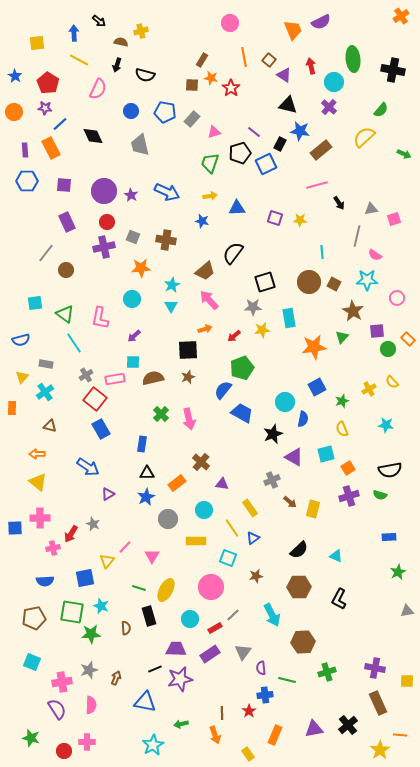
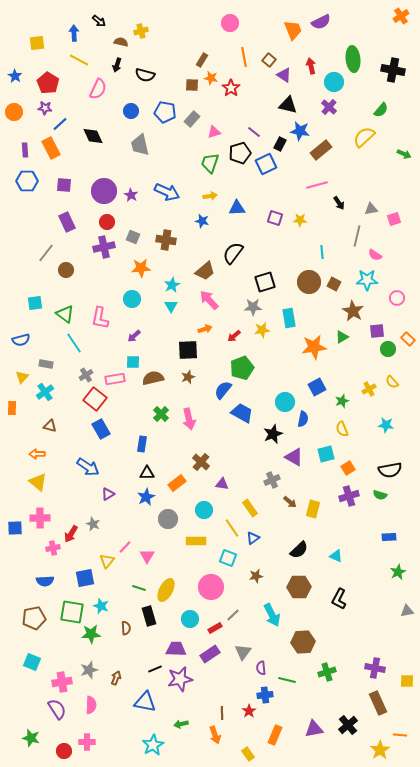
green triangle at (342, 337): rotated 16 degrees clockwise
pink triangle at (152, 556): moved 5 px left
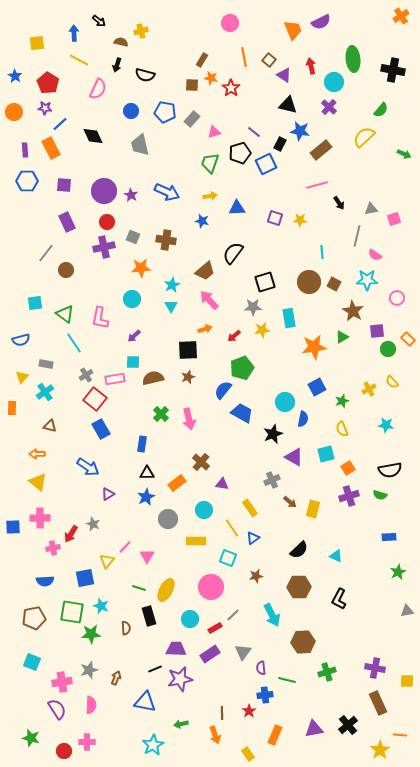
blue square at (15, 528): moved 2 px left, 1 px up
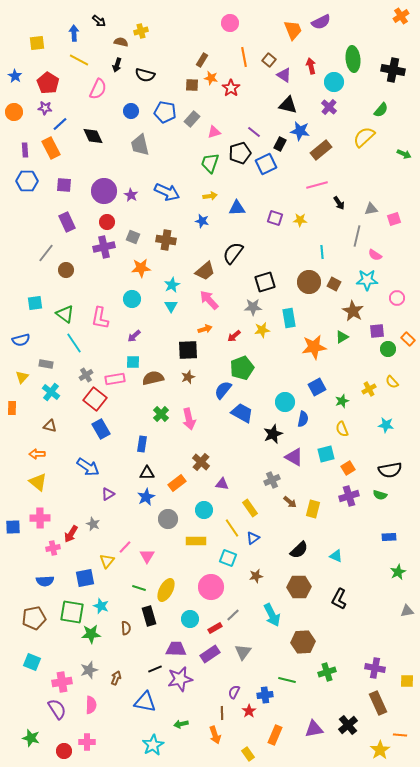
cyan cross at (45, 392): moved 6 px right; rotated 18 degrees counterclockwise
purple semicircle at (261, 668): moved 27 px left, 24 px down; rotated 32 degrees clockwise
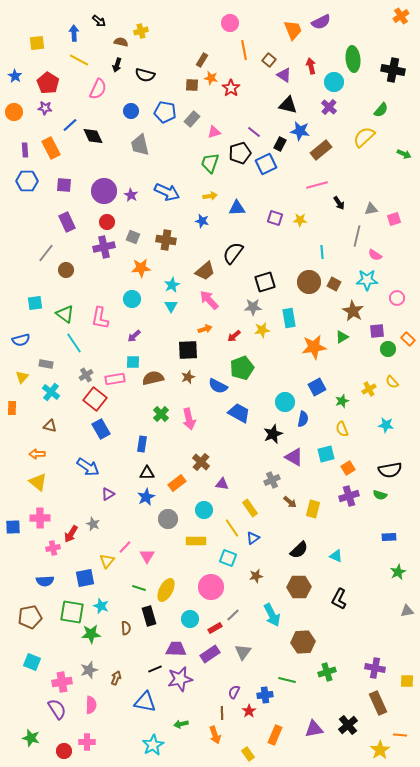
orange line at (244, 57): moved 7 px up
blue line at (60, 124): moved 10 px right, 1 px down
blue semicircle at (223, 390): moved 5 px left, 4 px up; rotated 102 degrees counterclockwise
blue trapezoid at (242, 413): moved 3 px left
brown pentagon at (34, 618): moved 4 px left, 1 px up
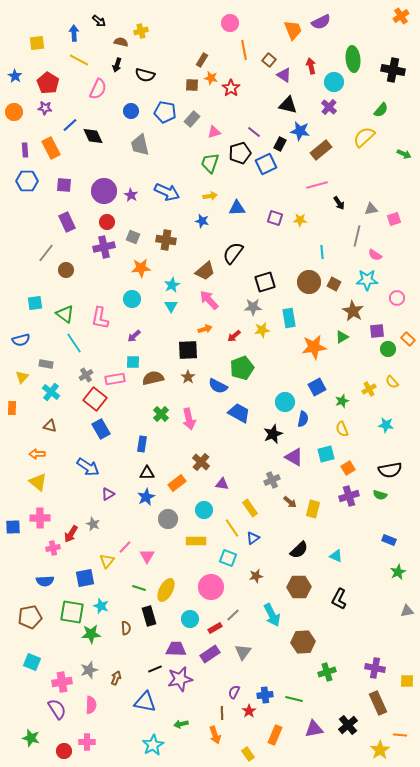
brown star at (188, 377): rotated 16 degrees counterclockwise
blue rectangle at (389, 537): moved 3 px down; rotated 24 degrees clockwise
green line at (287, 680): moved 7 px right, 19 px down
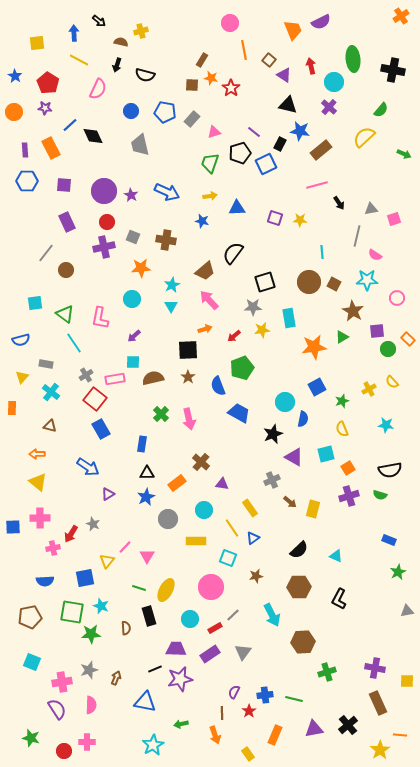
blue semicircle at (218, 386): rotated 42 degrees clockwise
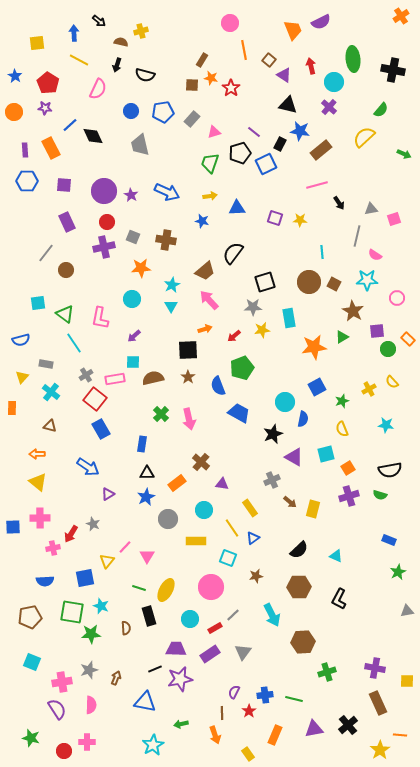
blue pentagon at (165, 112): moved 2 px left; rotated 20 degrees counterclockwise
cyan square at (35, 303): moved 3 px right
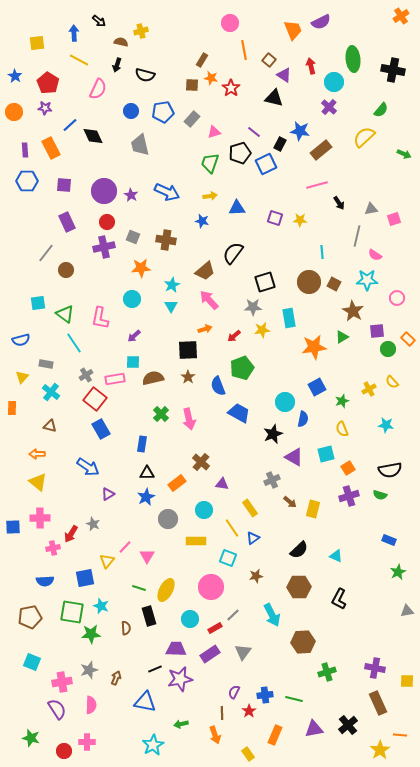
black triangle at (288, 105): moved 14 px left, 7 px up
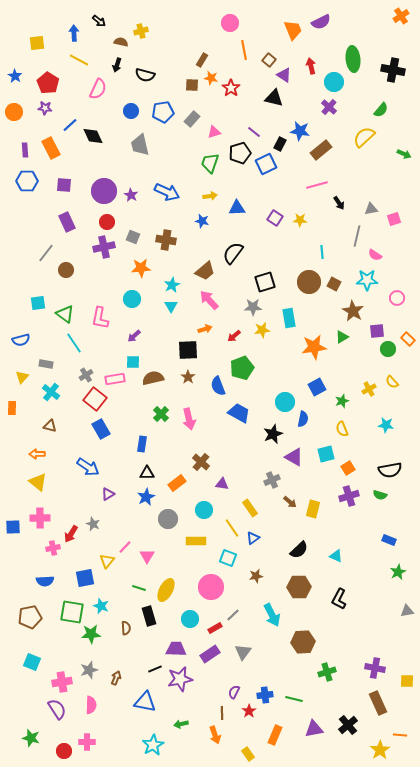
purple square at (275, 218): rotated 14 degrees clockwise
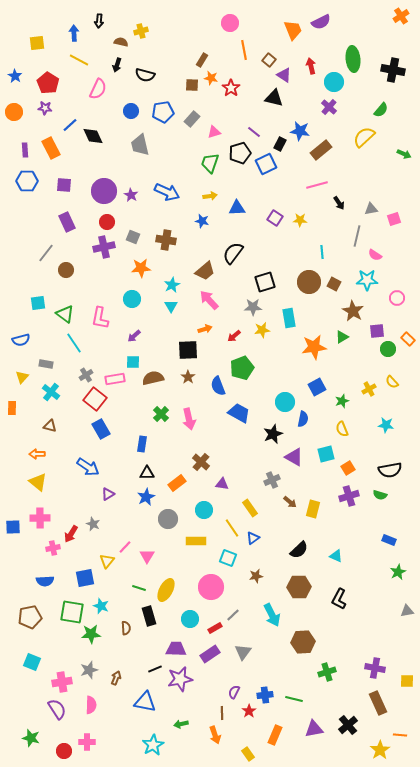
black arrow at (99, 21): rotated 56 degrees clockwise
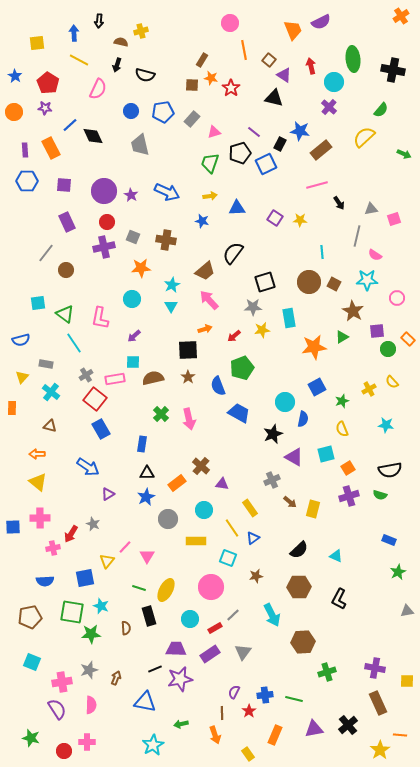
brown cross at (201, 462): moved 4 px down
